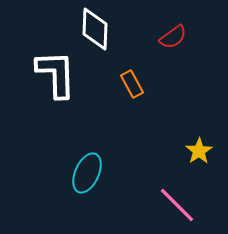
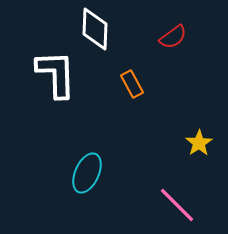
yellow star: moved 8 px up
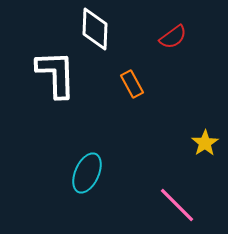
yellow star: moved 6 px right
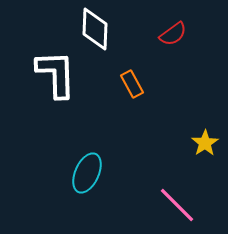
red semicircle: moved 3 px up
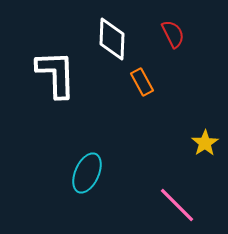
white diamond: moved 17 px right, 10 px down
red semicircle: rotated 80 degrees counterclockwise
orange rectangle: moved 10 px right, 2 px up
